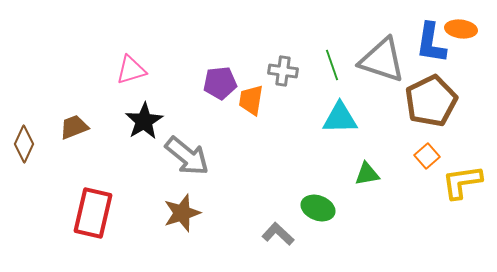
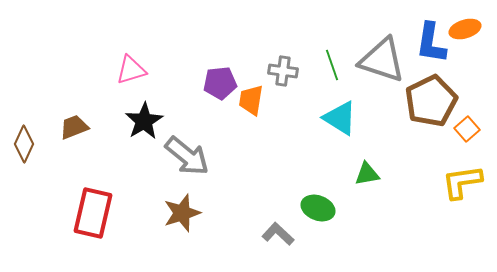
orange ellipse: moved 4 px right; rotated 24 degrees counterclockwise
cyan triangle: rotated 33 degrees clockwise
orange square: moved 40 px right, 27 px up
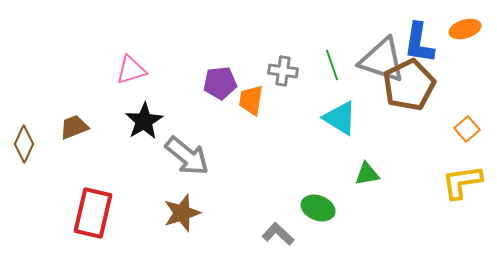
blue L-shape: moved 12 px left
brown pentagon: moved 22 px left, 16 px up
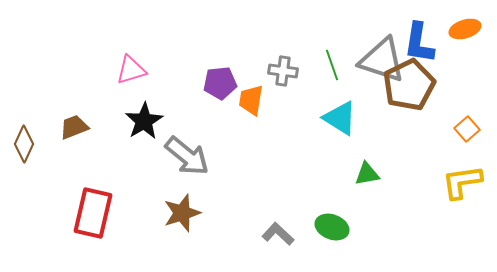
green ellipse: moved 14 px right, 19 px down
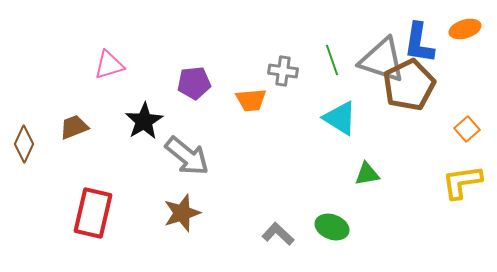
green line: moved 5 px up
pink triangle: moved 22 px left, 5 px up
purple pentagon: moved 26 px left
orange trapezoid: rotated 104 degrees counterclockwise
